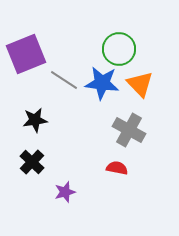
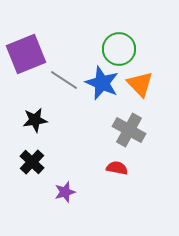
blue star: rotated 16 degrees clockwise
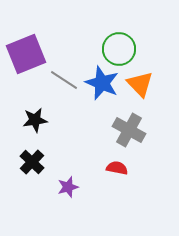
purple star: moved 3 px right, 5 px up
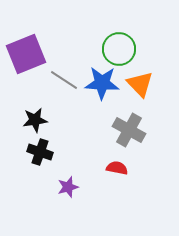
blue star: rotated 20 degrees counterclockwise
black cross: moved 8 px right, 10 px up; rotated 25 degrees counterclockwise
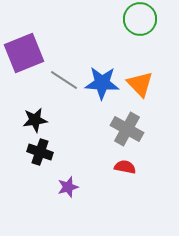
green circle: moved 21 px right, 30 px up
purple square: moved 2 px left, 1 px up
gray cross: moved 2 px left, 1 px up
red semicircle: moved 8 px right, 1 px up
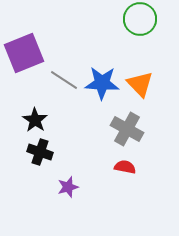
black star: rotated 30 degrees counterclockwise
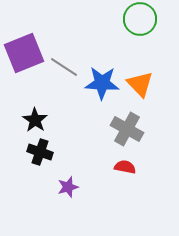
gray line: moved 13 px up
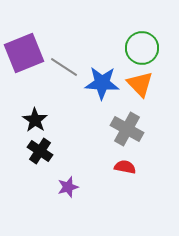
green circle: moved 2 px right, 29 px down
black cross: moved 1 px up; rotated 15 degrees clockwise
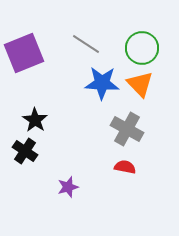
gray line: moved 22 px right, 23 px up
black cross: moved 15 px left
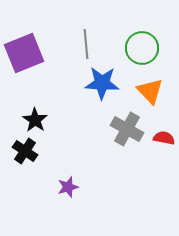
gray line: rotated 52 degrees clockwise
orange triangle: moved 10 px right, 7 px down
red semicircle: moved 39 px right, 29 px up
